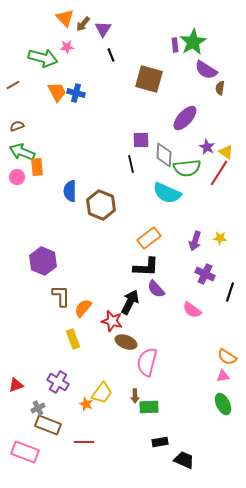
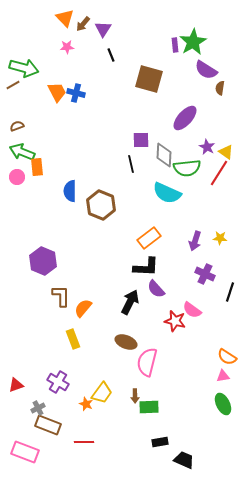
green arrow at (43, 58): moved 19 px left, 10 px down
red star at (112, 321): moved 63 px right
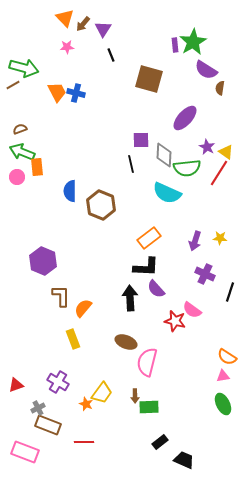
brown semicircle at (17, 126): moved 3 px right, 3 px down
black arrow at (130, 302): moved 4 px up; rotated 30 degrees counterclockwise
black rectangle at (160, 442): rotated 28 degrees counterclockwise
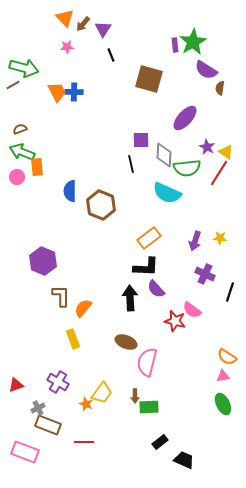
blue cross at (76, 93): moved 2 px left, 1 px up; rotated 12 degrees counterclockwise
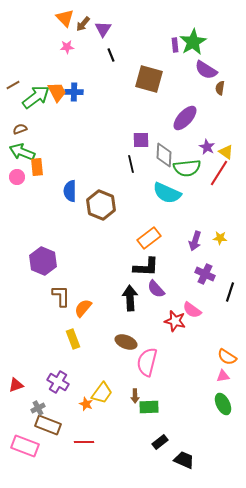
green arrow at (24, 68): moved 12 px right, 29 px down; rotated 52 degrees counterclockwise
pink rectangle at (25, 452): moved 6 px up
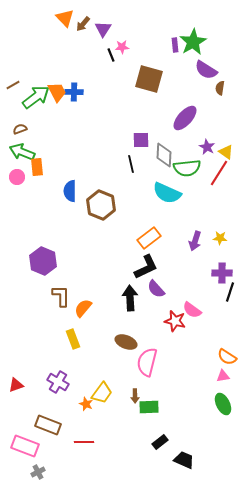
pink star at (67, 47): moved 55 px right
black L-shape at (146, 267): rotated 28 degrees counterclockwise
purple cross at (205, 274): moved 17 px right, 1 px up; rotated 24 degrees counterclockwise
gray cross at (38, 408): moved 64 px down
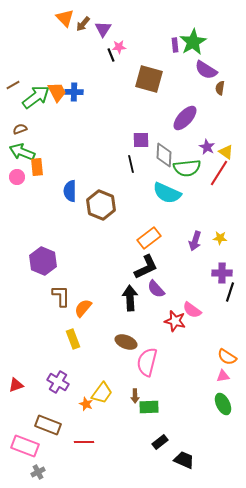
pink star at (122, 47): moved 3 px left
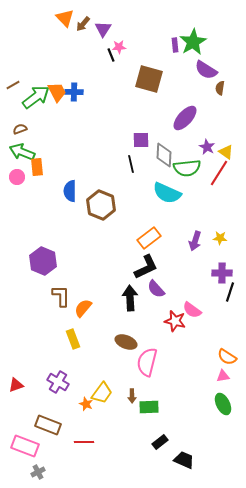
brown arrow at (135, 396): moved 3 px left
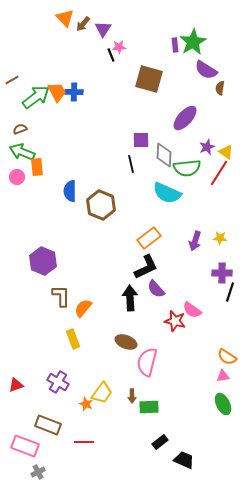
brown line at (13, 85): moved 1 px left, 5 px up
purple star at (207, 147): rotated 21 degrees clockwise
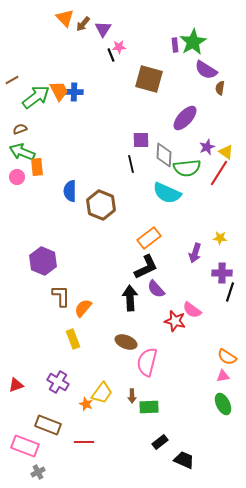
orange trapezoid at (57, 92): moved 2 px right, 1 px up
purple arrow at (195, 241): moved 12 px down
